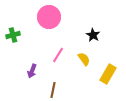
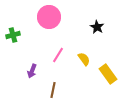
black star: moved 4 px right, 8 px up
yellow rectangle: rotated 66 degrees counterclockwise
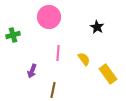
pink line: moved 2 px up; rotated 28 degrees counterclockwise
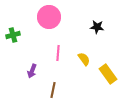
black star: rotated 24 degrees counterclockwise
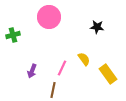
pink line: moved 4 px right, 15 px down; rotated 21 degrees clockwise
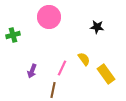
yellow rectangle: moved 2 px left
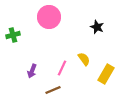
black star: rotated 16 degrees clockwise
yellow rectangle: rotated 66 degrees clockwise
brown line: rotated 56 degrees clockwise
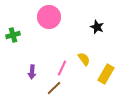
purple arrow: moved 1 px down; rotated 16 degrees counterclockwise
brown line: moved 1 px right, 2 px up; rotated 21 degrees counterclockwise
